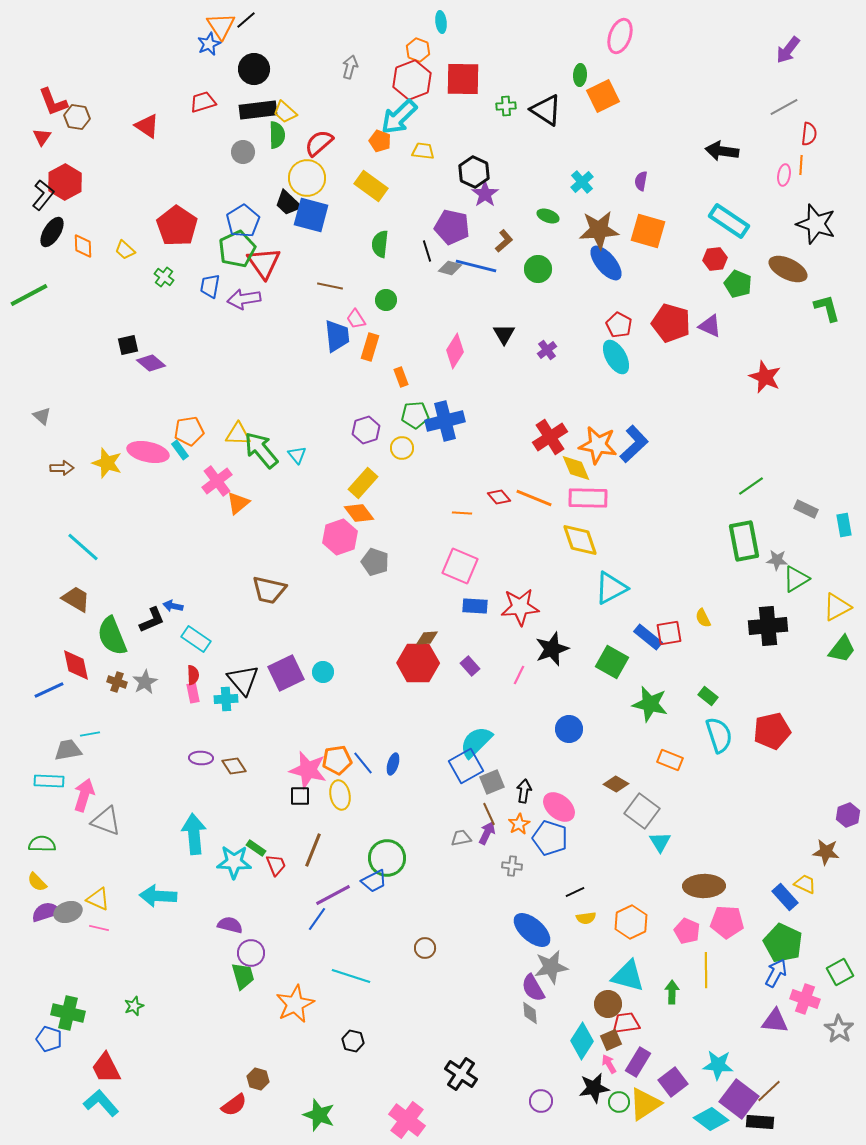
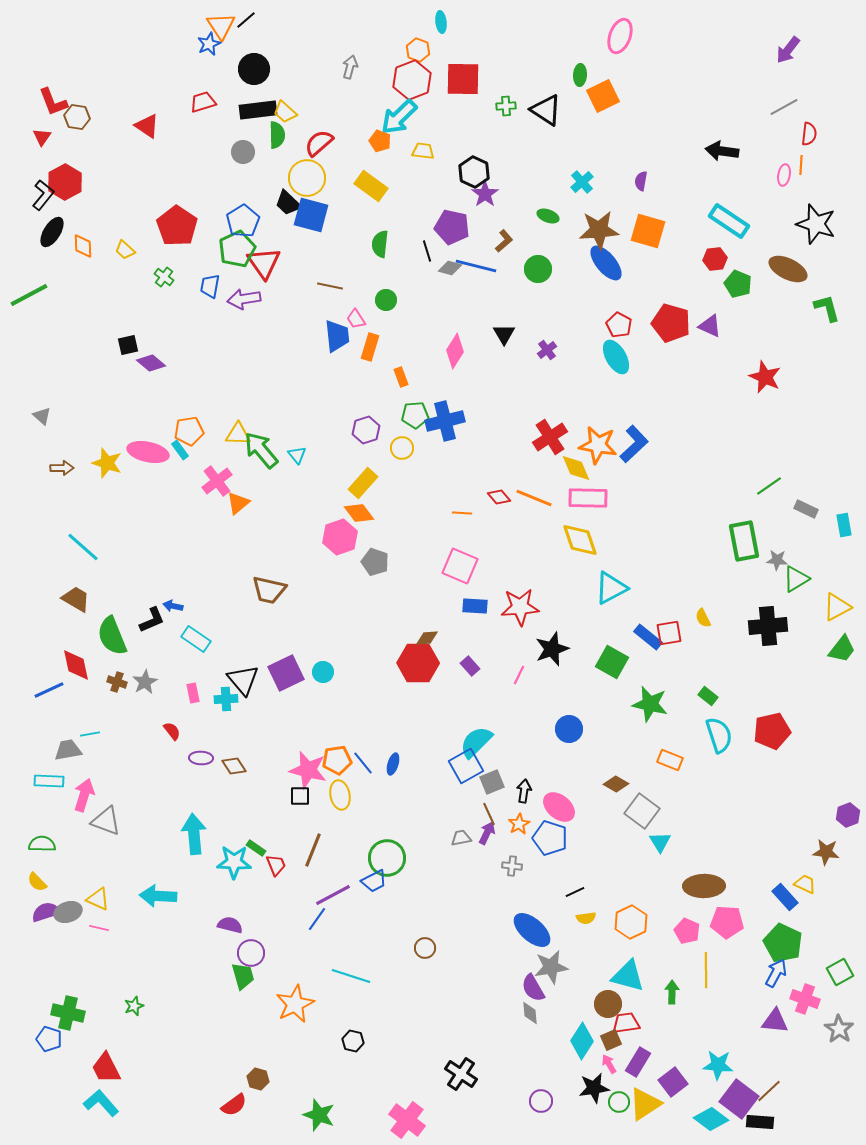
green line at (751, 486): moved 18 px right
red semicircle at (193, 675): moved 21 px left, 56 px down; rotated 36 degrees counterclockwise
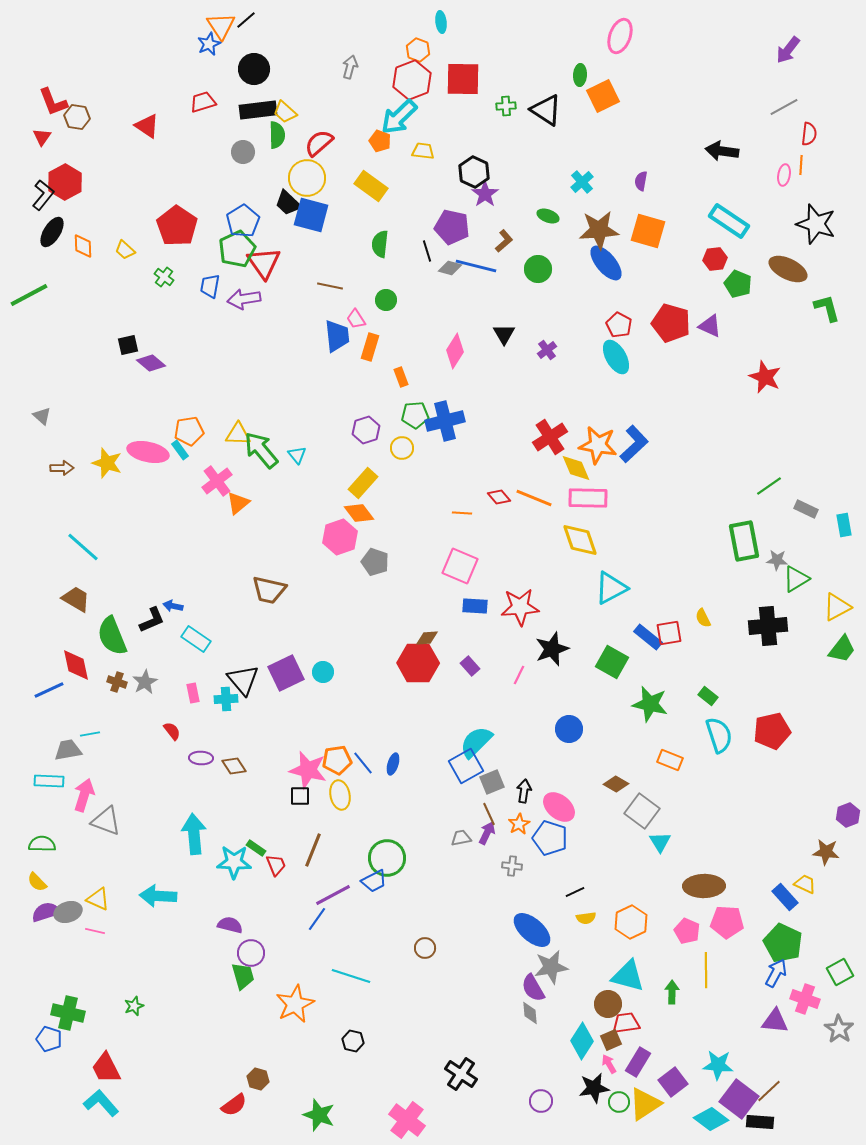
pink line at (99, 928): moved 4 px left, 3 px down
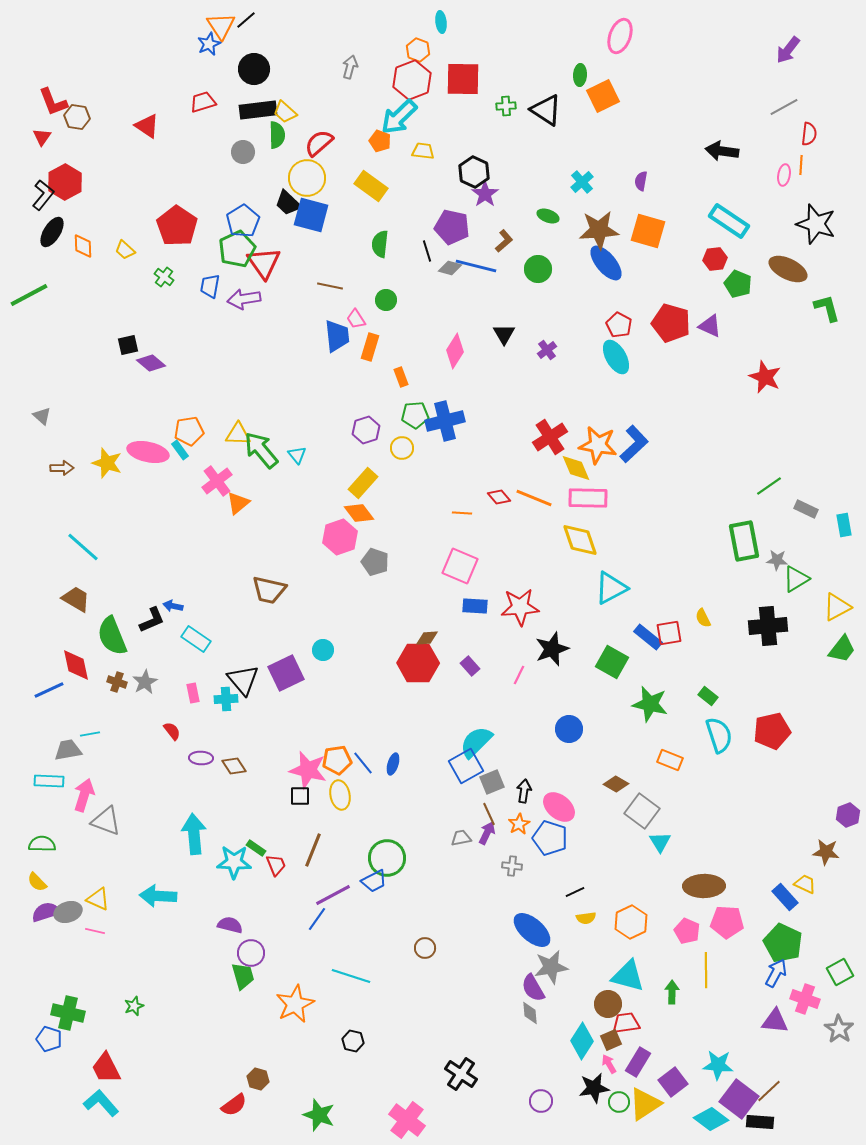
cyan circle at (323, 672): moved 22 px up
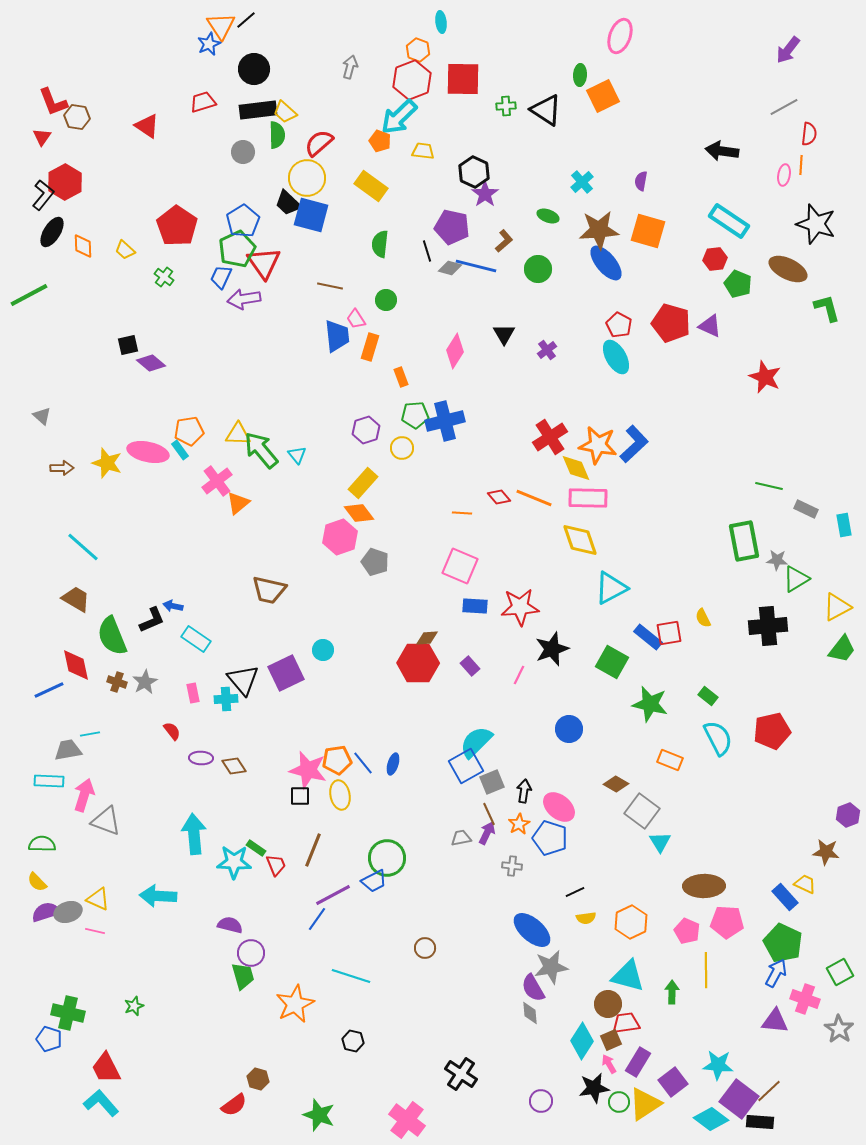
blue trapezoid at (210, 286): moved 11 px right, 9 px up; rotated 15 degrees clockwise
green line at (769, 486): rotated 48 degrees clockwise
cyan semicircle at (719, 735): moved 1 px left, 3 px down; rotated 9 degrees counterclockwise
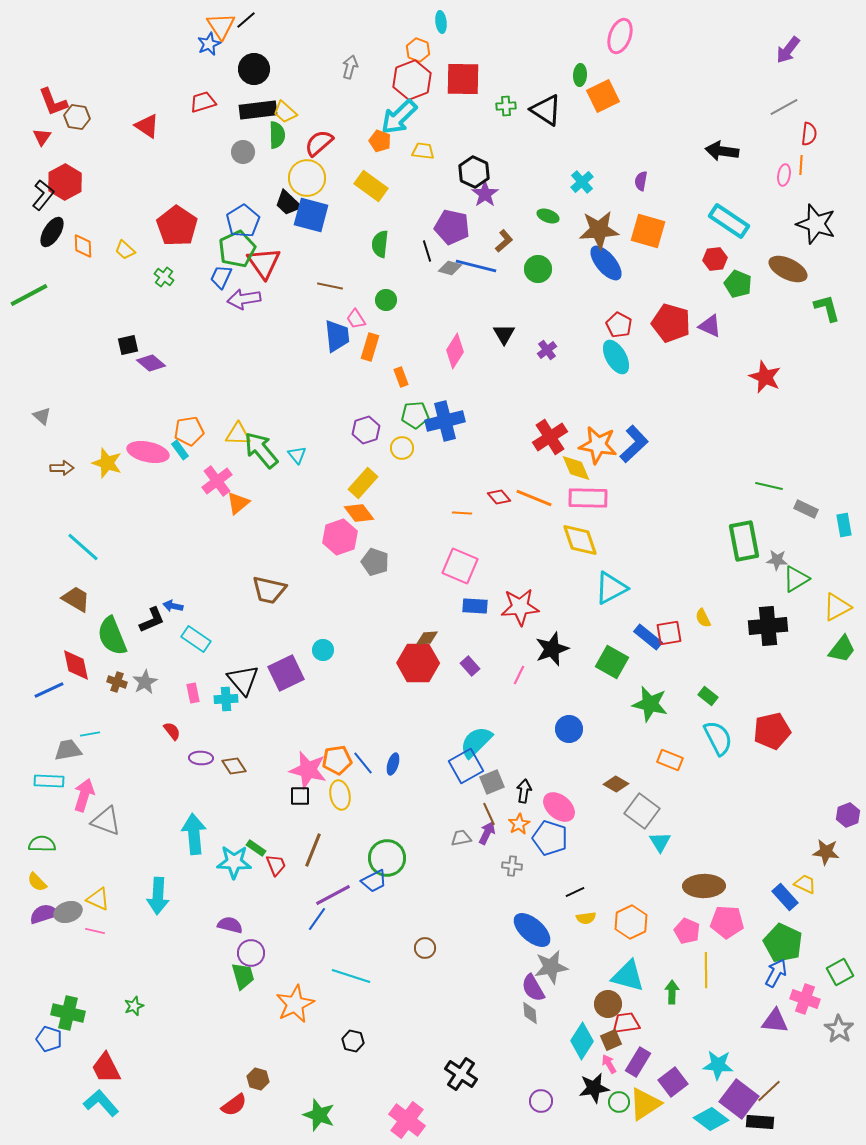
cyan arrow at (158, 896): rotated 90 degrees counterclockwise
purple semicircle at (46, 912): moved 2 px left, 2 px down
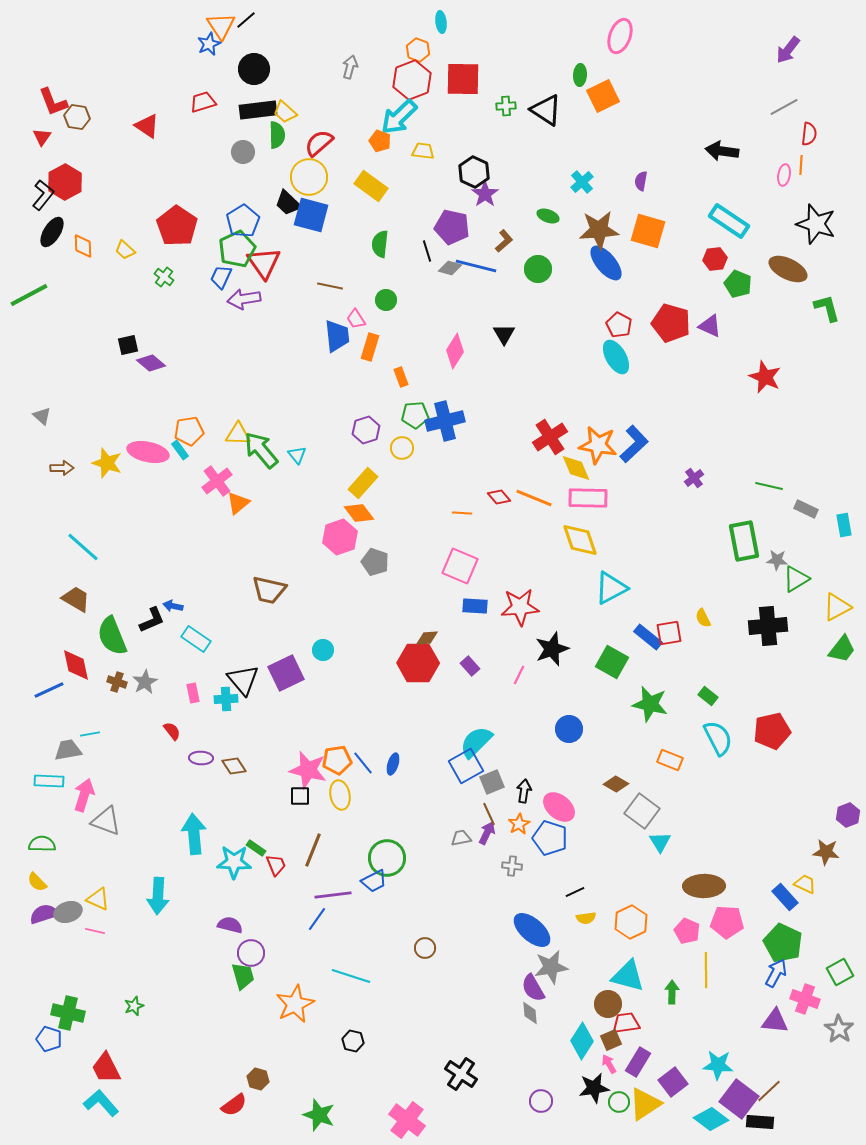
yellow circle at (307, 178): moved 2 px right, 1 px up
purple cross at (547, 350): moved 147 px right, 128 px down
purple line at (333, 895): rotated 21 degrees clockwise
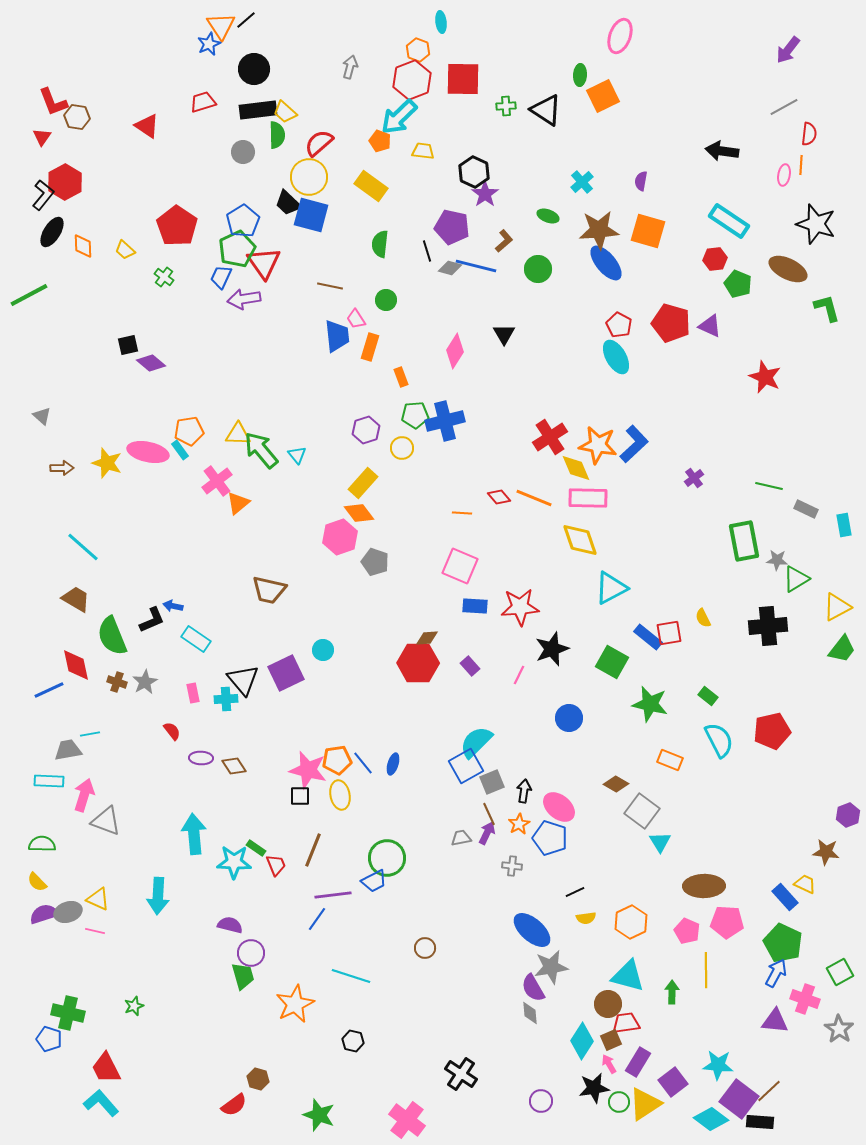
blue circle at (569, 729): moved 11 px up
cyan semicircle at (718, 738): moved 1 px right, 2 px down
